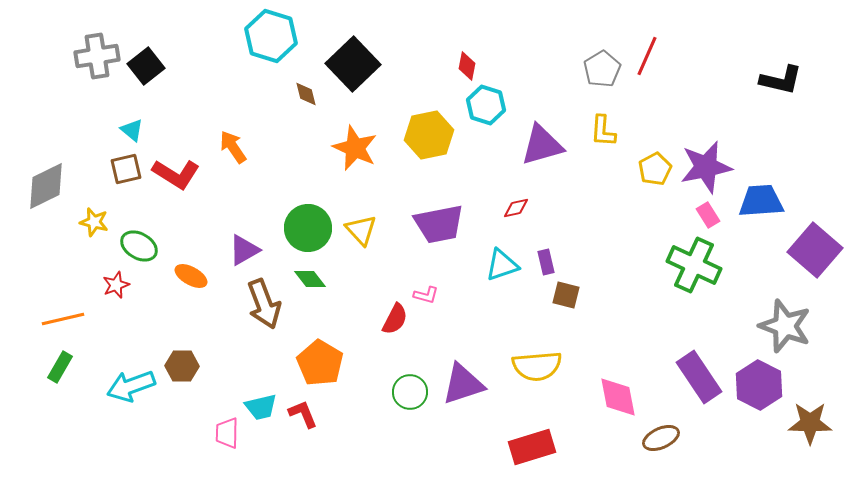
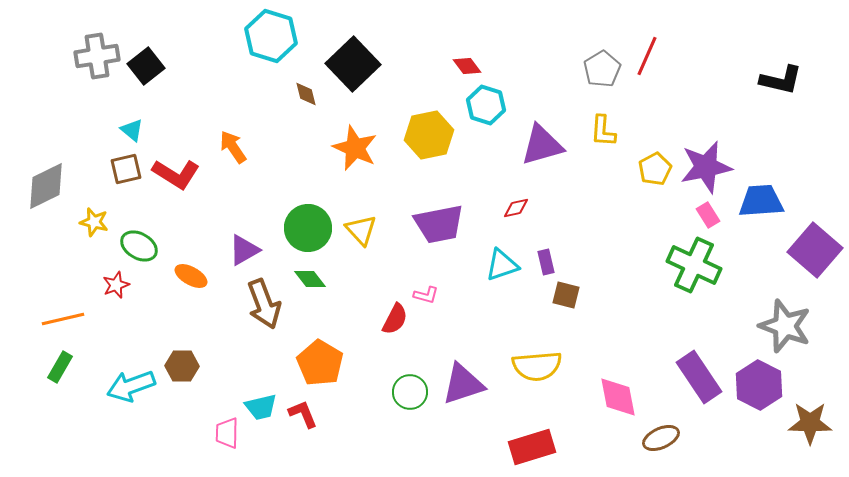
red diamond at (467, 66): rotated 48 degrees counterclockwise
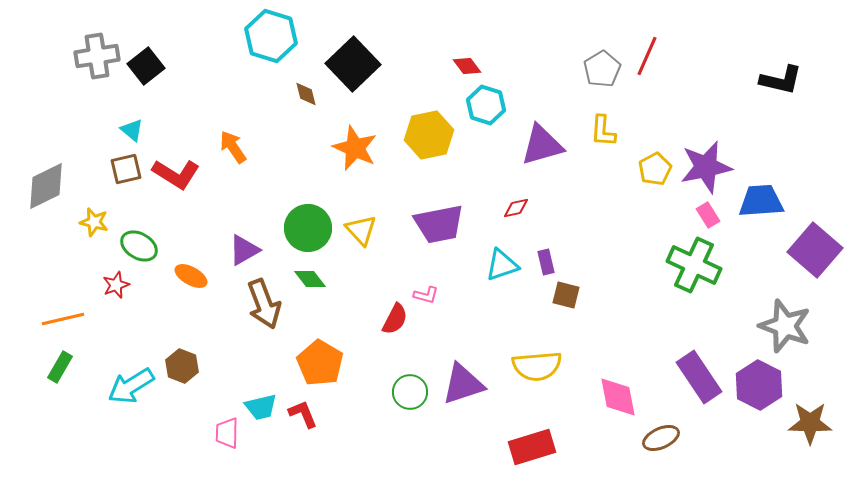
brown hexagon at (182, 366): rotated 20 degrees clockwise
cyan arrow at (131, 386): rotated 12 degrees counterclockwise
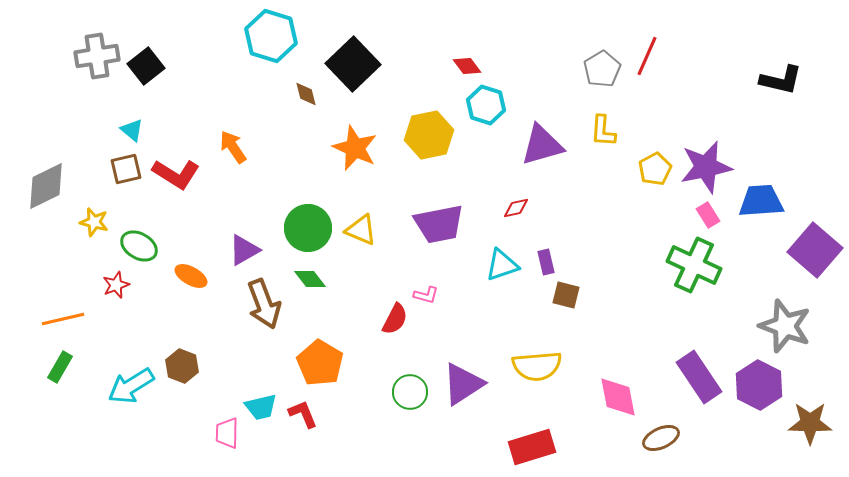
yellow triangle at (361, 230): rotated 24 degrees counterclockwise
purple triangle at (463, 384): rotated 15 degrees counterclockwise
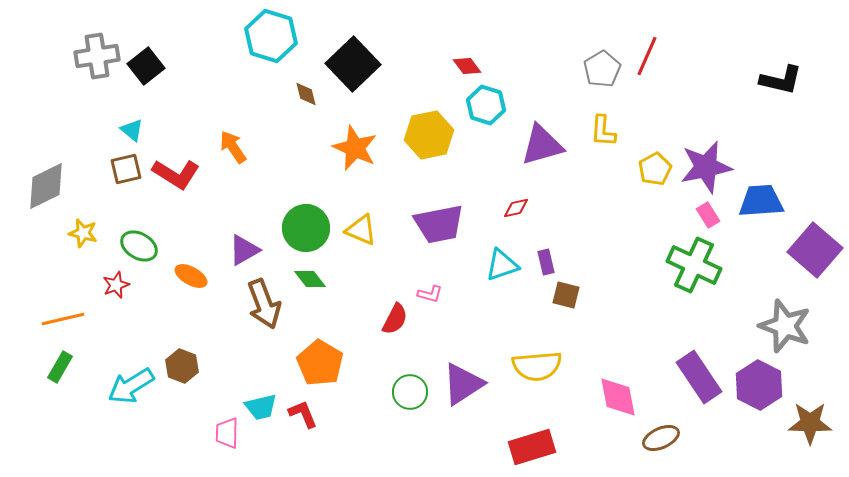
yellow star at (94, 222): moved 11 px left, 11 px down
green circle at (308, 228): moved 2 px left
pink L-shape at (426, 295): moved 4 px right, 1 px up
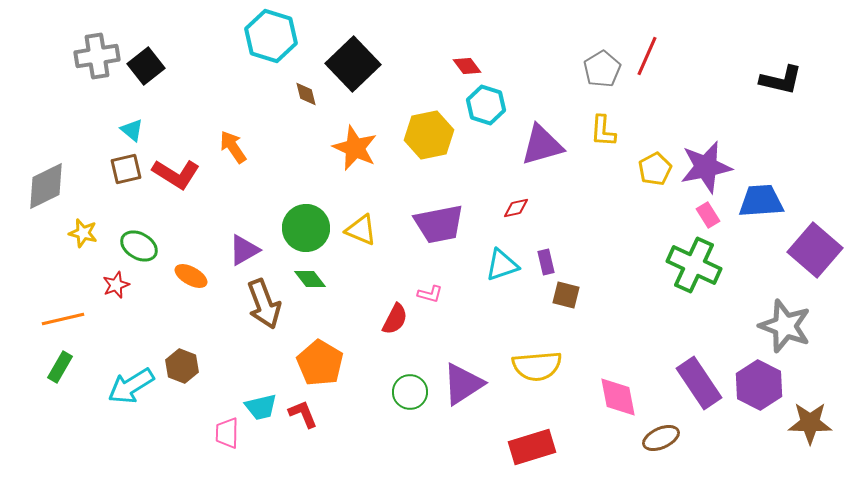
purple rectangle at (699, 377): moved 6 px down
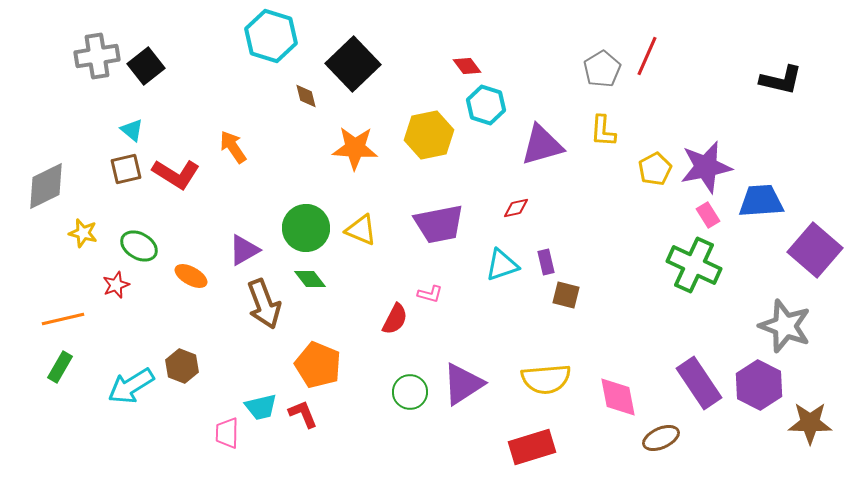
brown diamond at (306, 94): moved 2 px down
orange star at (355, 148): rotated 21 degrees counterclockwise
orange pentagon at (320, 363): moved 2 px left, 2 px down; rotated 9 degrees counterclockwise
yellow semicircle at (537, 366): moved 9 px right, 13 px down
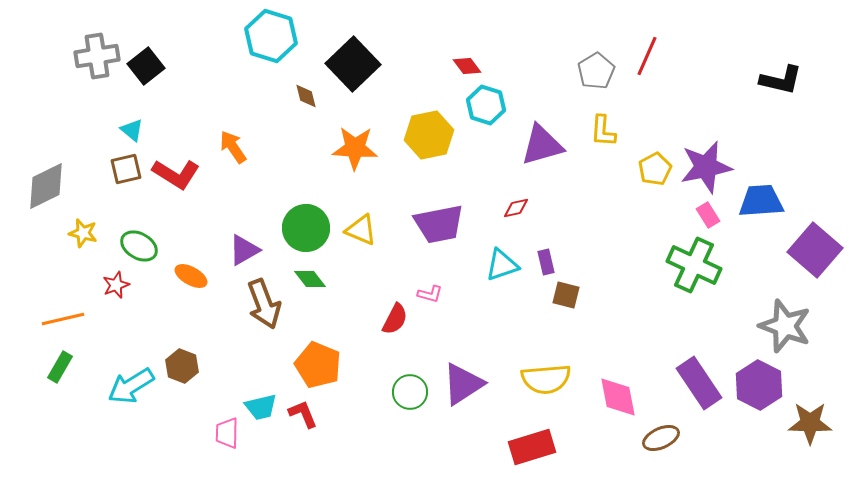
gray pentagon at (602, 69): moved 6 px left, 2 px down
